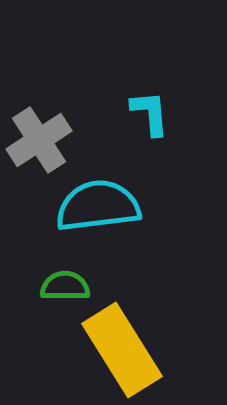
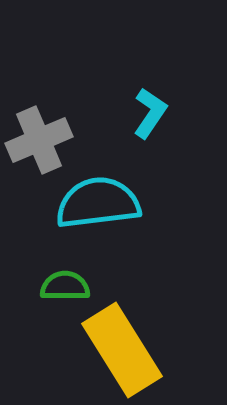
cyan L-shape: rotated 39 degrees clockwise
gray cross: rotated 10 degrees clockwise
cyan semicircle: moved 3 px up
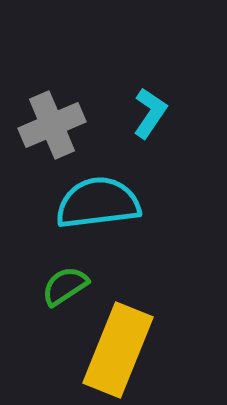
gray cross: moved 13 px right, 15 px up
green semicircle: rotated 33 degrees counterclockwise
yellow rectangle: moved 4 px left; rotated 54 degrees clockwise
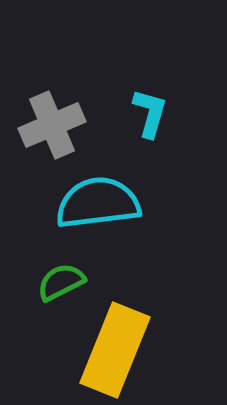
cyan L-shape: rotated 18 degrees counterclockwise
green semicircle: moved 4 px left, 4 px up; rotated 6 degrees clockwise
yellow rectangle: moved 3 px left
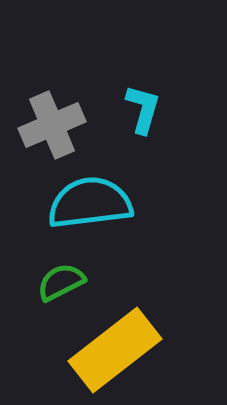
cyan L-shape: moved 7 px left, 4 px up
cyan semicircle: moved 8 px left
yellow rectangle: rotated 30 degrees clockwise
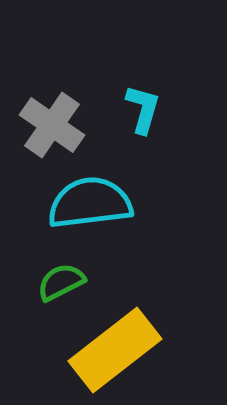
gray cross: rotated 32 degrees counterclockwise
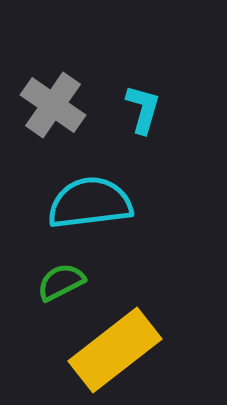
gray cross: moved 1 px right, 20 px up
